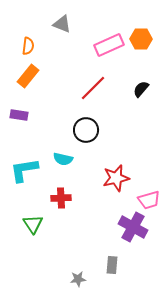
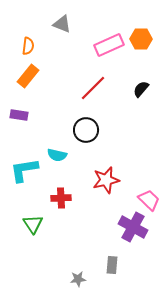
cyan semicircle: moved 6 px left, 4 px up
red star: moved 10 px left, 2 px down
pink trapezoid: rotated 120 degrees counterclockwise
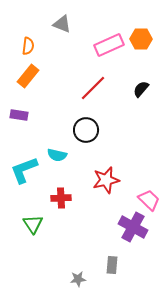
cyan L-shape: rotated 12 degrees counterclockwise
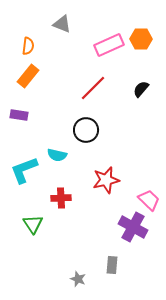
gray star: rotated 28 degrees clockwise
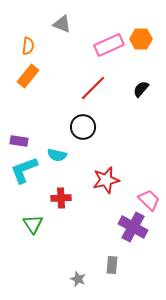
purple rectangle: moved 26 px down
black circle: moved 3 px left, 3 px up
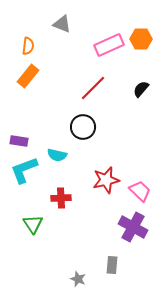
pink trapezoid: moved 9 px left, 9 px up
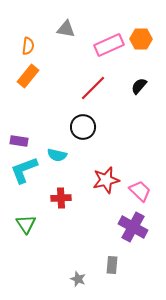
gray triangle: moved 4 px right, 5 px down; rotated 12 degrees counterclockwise
black semicircle: moved 2 px left, 3 px up
green triangle: moved 7 px left
